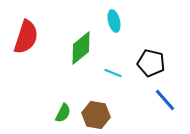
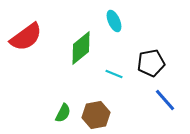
cyan ellipse: rotated 10 degrees counterclockwise
red semicircle: rotated 36 degrees clockwise
black pentagon: rotated 24 degrees counterclockwise
cyan line: moved 1 px right, 1 px down
brown hexagon: rotated 20 degrees counterclockwise
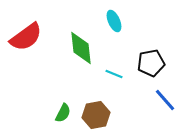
green diamond: rotated 56 degrees counterclockwise
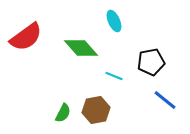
green diamond: rotated 36 degrees counterclockwise
black pentagon: moved 1 px up
cyan line: moved 2 px down
blue line: rotated 10 degrees counterclockwise
brown hexagon: moved 5 px up
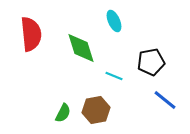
red semicircle: moved 5 px right, 3 px up; rotated 60 degrees counterclockwise
green diamond: rotated 24 degrees clockwise
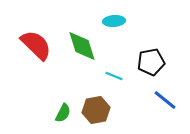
cyan ellipse: rotated 70 degrees counterclockwise
red semicircle: moved 5 px right, 11 px down; rotated 40 degrees counterclockwise
green diamond: moved 1 px right, 2 px up
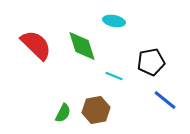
cyan ellipse: rotated 15 degrees clockwise
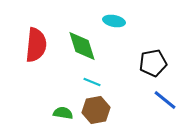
red semicircle: rotated 52 degrees clockwise
black pentagon: moved 2 px right, 1 px down
cyan line: moved 22 px left, 6 px down
green semicircle: rotated 108 degrees counterclockwise
